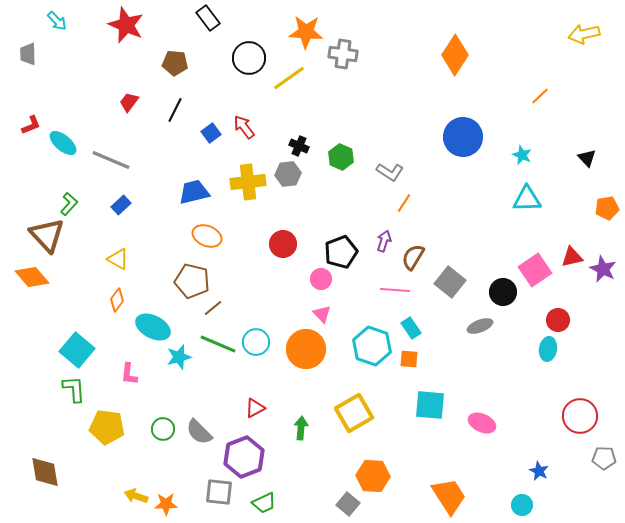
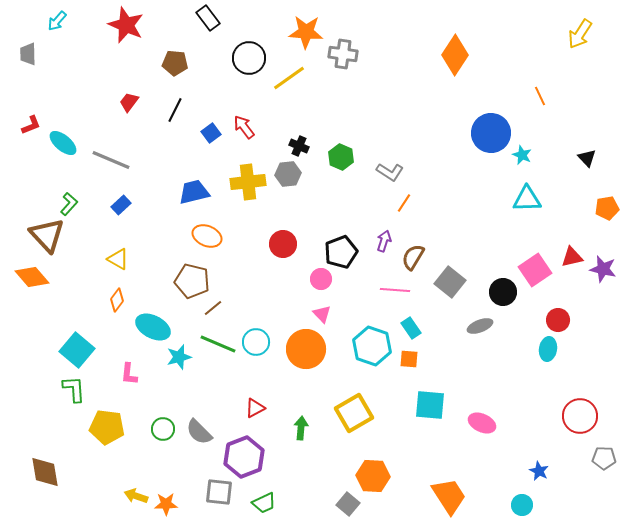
cyan arrow at (57, 21): rotated 85 degrees clockwise
yellow arrow at (584, 34): moved 4 px left; rotated 44 degrees counterclockwise
orange line at (540, 96): rotated 72 degrees counterclockwise
blue circle at (463, 137): moved 28 px right, 4 px up
purple star at (603, 269): rotated 12 degrees counterclockwise
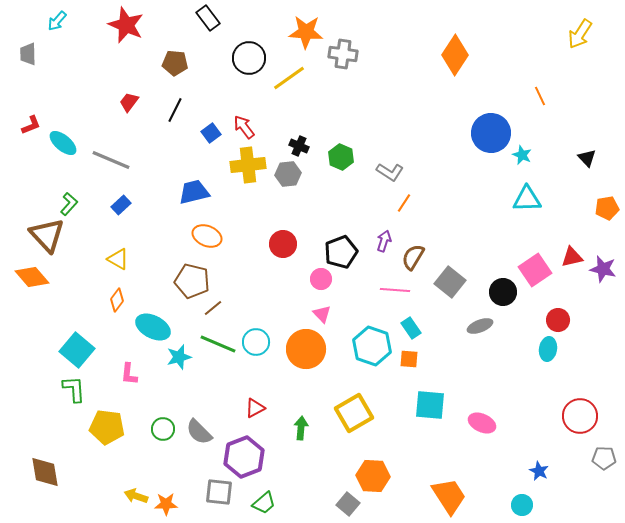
yellow cross at (248, 182): moved 17 px up
green trapezoid at (264, 503): rotated 15 degrees counterclockwise
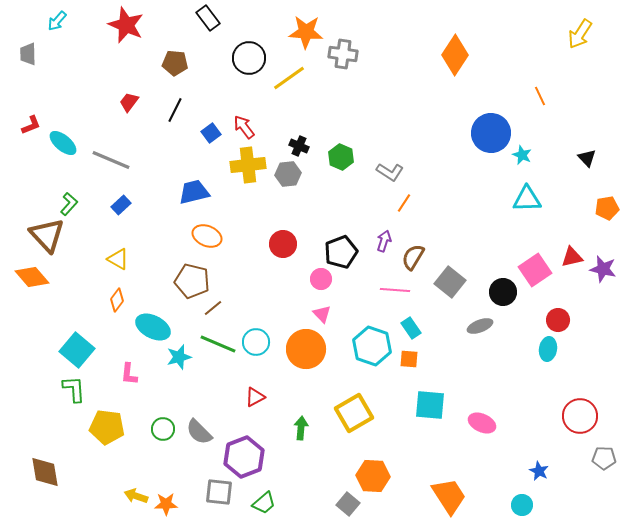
red triangle at (255, 408): moved 11 px up
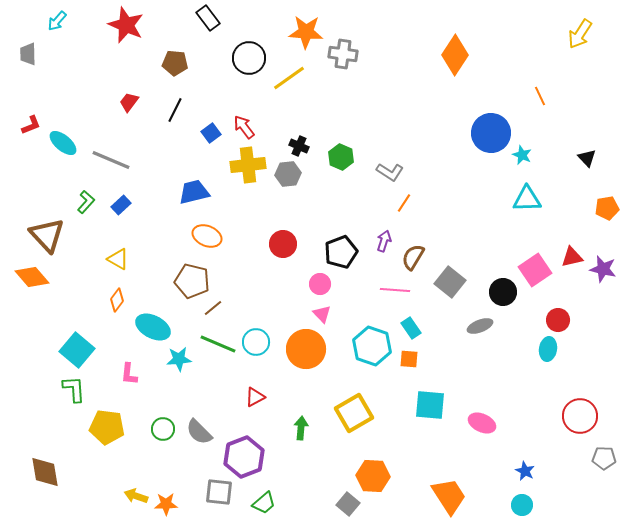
green L-shape at (69, 204): moved 17 px right, 2 px up
pink circle at (321, 279): moved 1 px left, 5 px down
cyan star at (179, 357): moved 2 px down; rotated 10 degrees clockwise
blue star at (539, 471): moved 14 px left
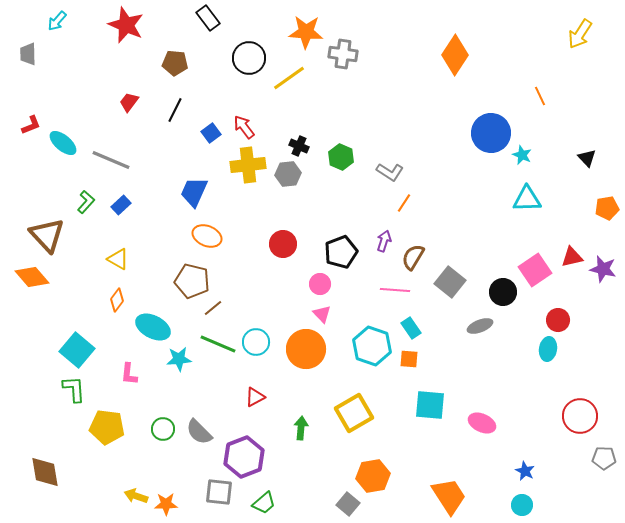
blue trapezoid at (194, 192): rotated 52 degrees counterclockwise
orange hexagon at (373, 476): rotated 12 degrees counterclockwise
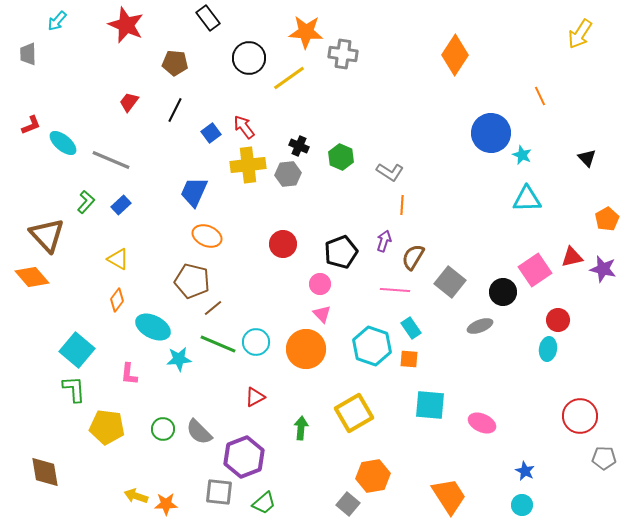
orange line at (404, 203): moved 2 px left, 2 px down; rotated 30 degrees counterclockwise
orange pentagon at (607, 208): moved 11 px down; rotated 20 degrees counterclockwise
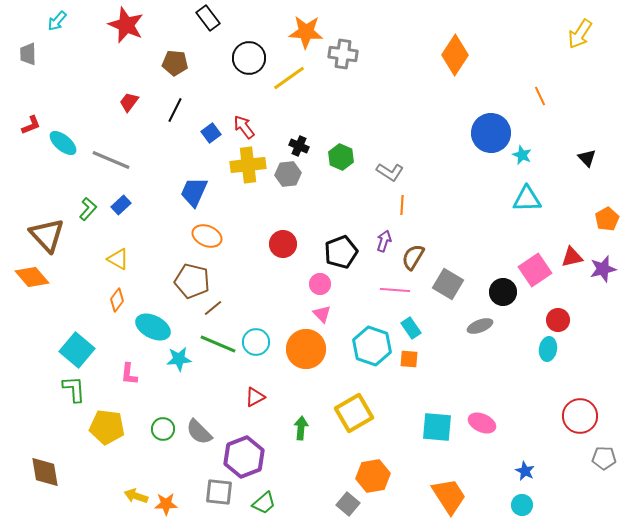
green L-shape at (86, 202): moved 2 px right, 7 px down
purple star at (603, 269): rotated 28 degrees counterclockwise
gray square at (450, 282): moved 2 px left, 2 px down; rotated 8 degrees counterclockwise
cyan square at (430, 405): moved 7 px right, 22 px down
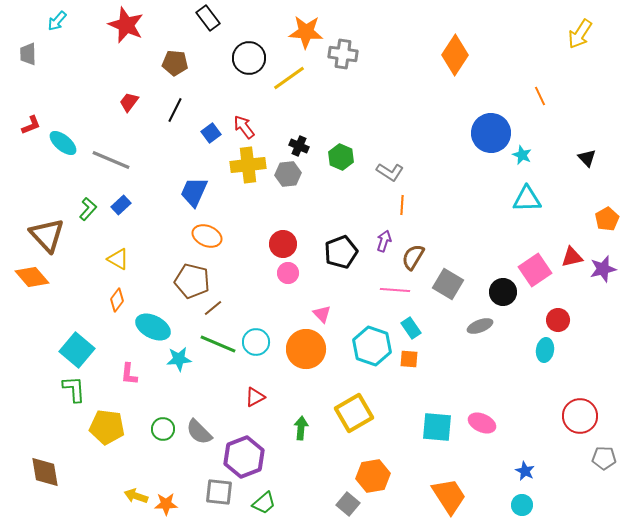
pink circle at (320, 284): moved 32 px left, 11 px up
cyan ellipse at (548, 349): moved 3 px left, 1 px down
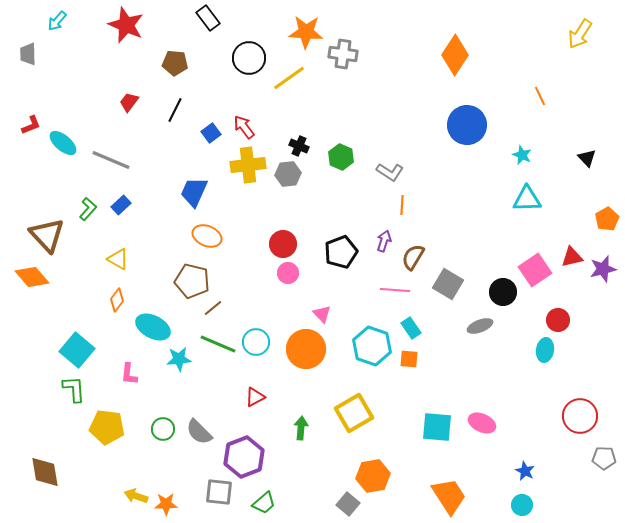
blue circle at (491, 133): moved 24 px left, 8 px up
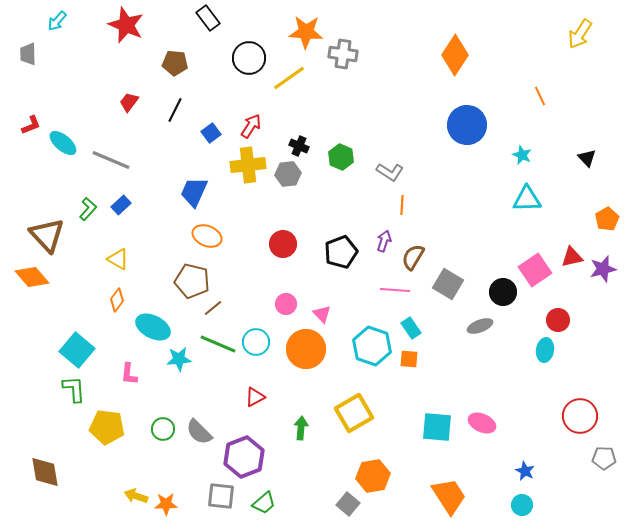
red arrow at (244, 127): moved 7 px right, 1 px up; rotated 70 degrees clockwise
pink circle at (288, 273): moved 2 px left, 31 px down
gray square at (219, 492): moved 2 px right, 4 px down
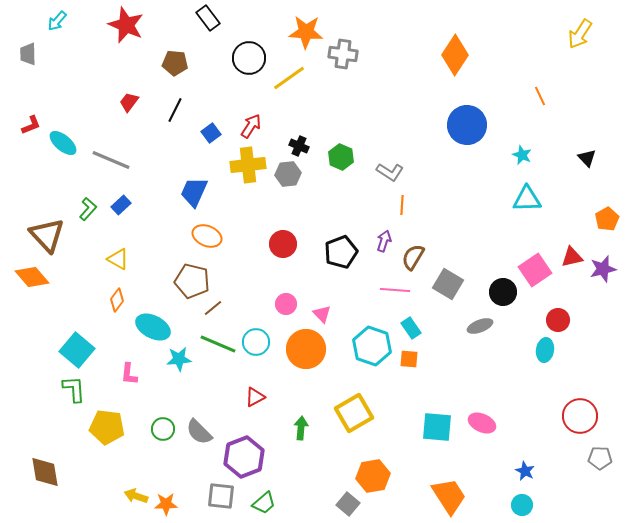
gray pentagon at (604, 458): moved 4 px left
